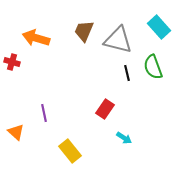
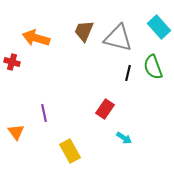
gray triangle: moved 2 px up
black line: moved 1 px right; rotated 28 degrees clockwise
orange triangle: rotated 12 degrees clockwise
yellow rectangle: rotated 10 degrees clockwise
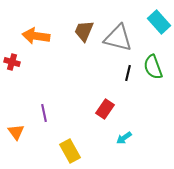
cyan rectangle: moved 5 px up
orange arrow: moved 2 px up; rotated 8 degrees counterclockwise
cyan arrow: rotated 112 degrees clockwise
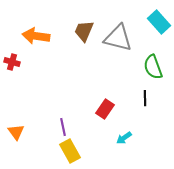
black line: moved 17 px right, 25 px down; rotated 14 degrees counterclockwise
purple line: moved 19 px right, 14 px down
